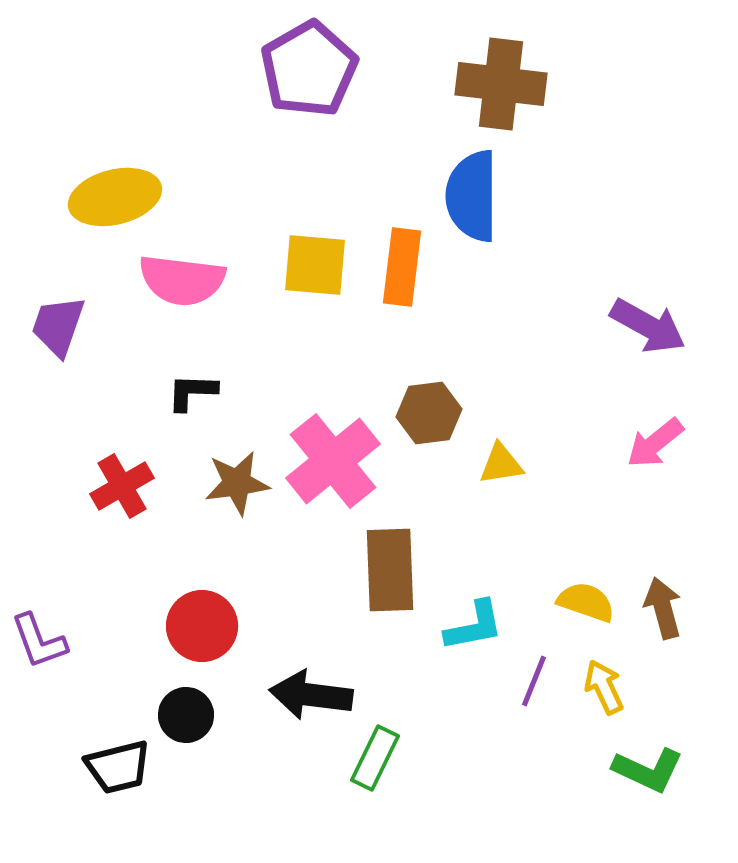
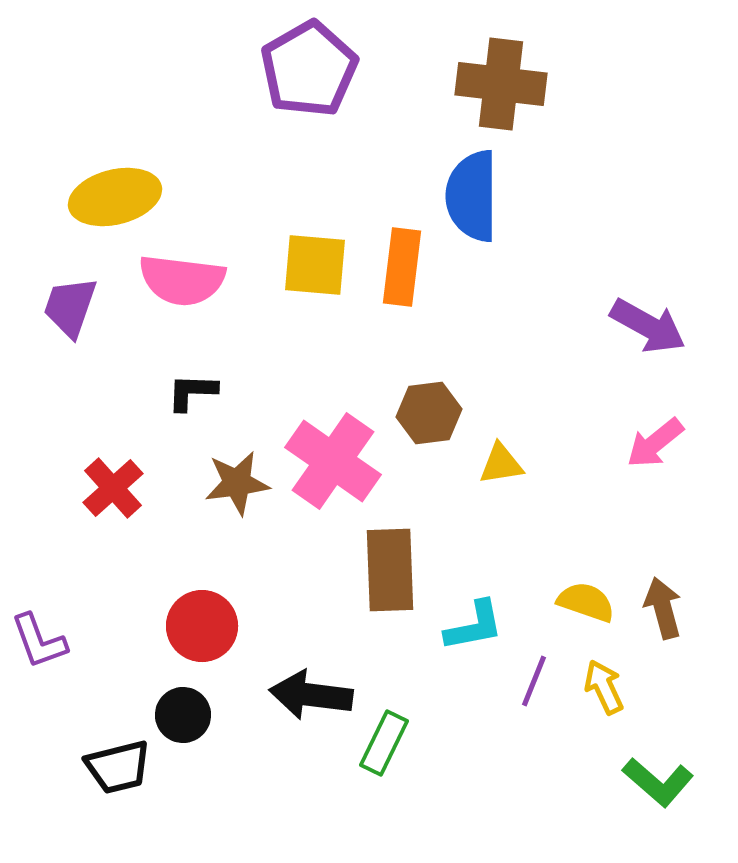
purple trapezoid: moved 12 px right, 19 px up
pink cross: rotated 16 degrees counterclockwise
red cross: moved 9 px left, 2 px down; rotated 12 degrees counterclockwise
black circle: moved 3 px left
green rectangle: moved 9 px right, 15 px up
green L-shape: moved 10 px right, 12 px down; rotated 16 degrees clockwise
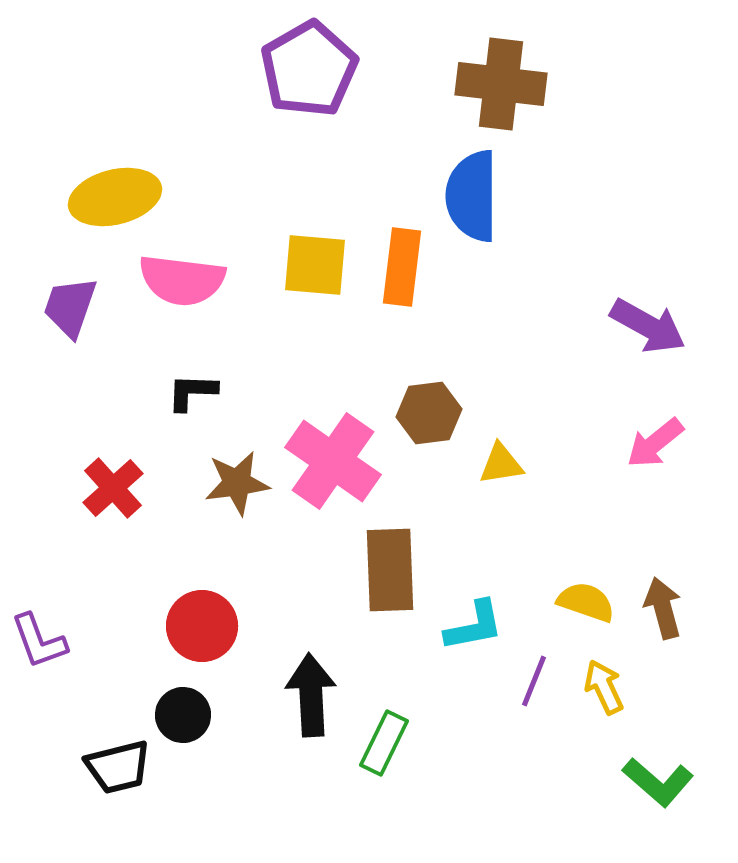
black arrow: rotated 80 degrees clockwise
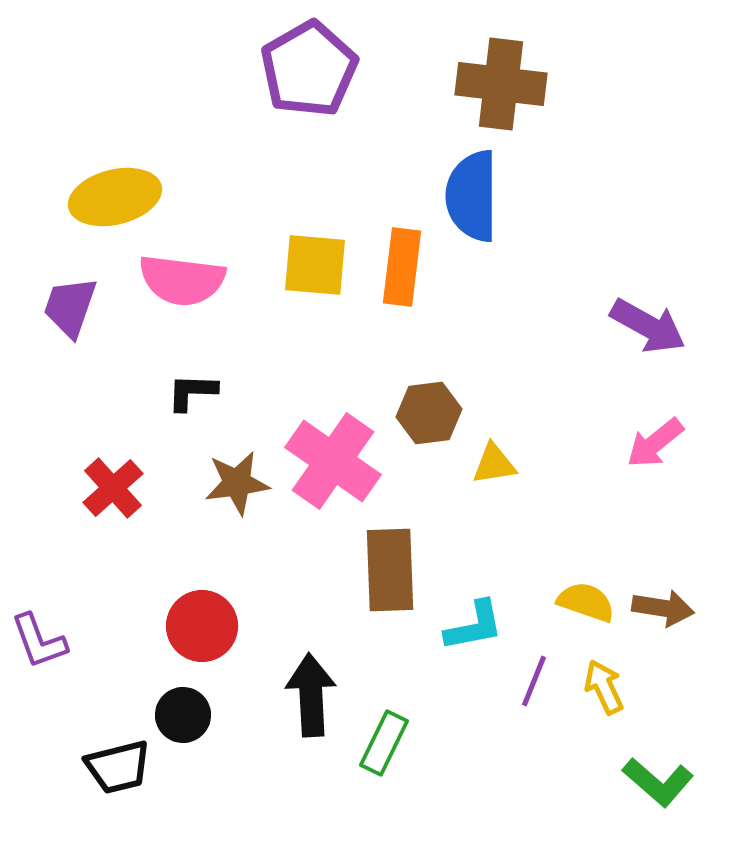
yellow triangle: moved 7 px left
brown arrow: rotated 114 degrees clockwise
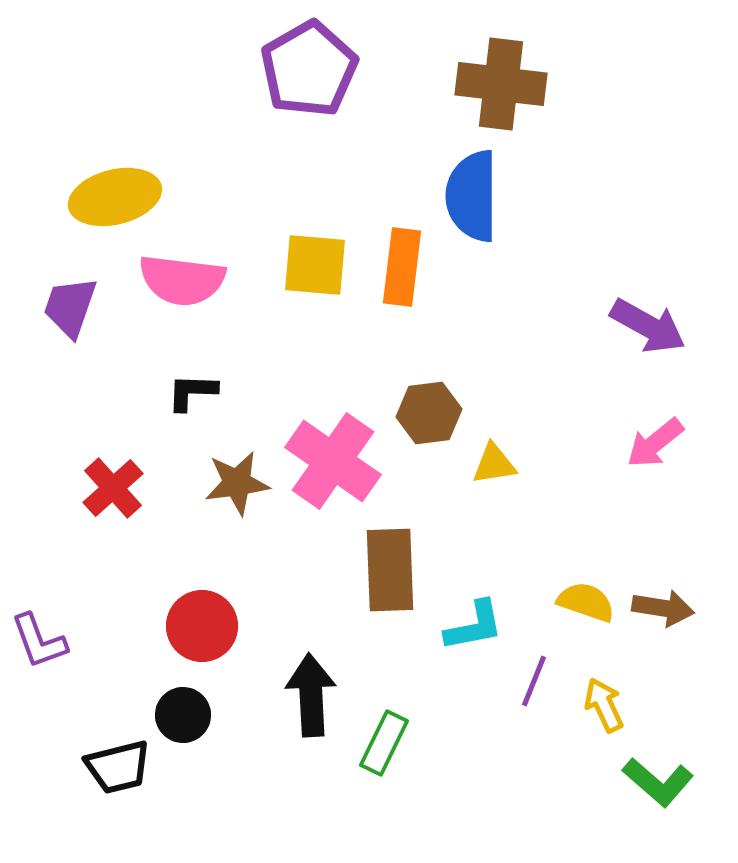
yellow arrow: moved 18 px down
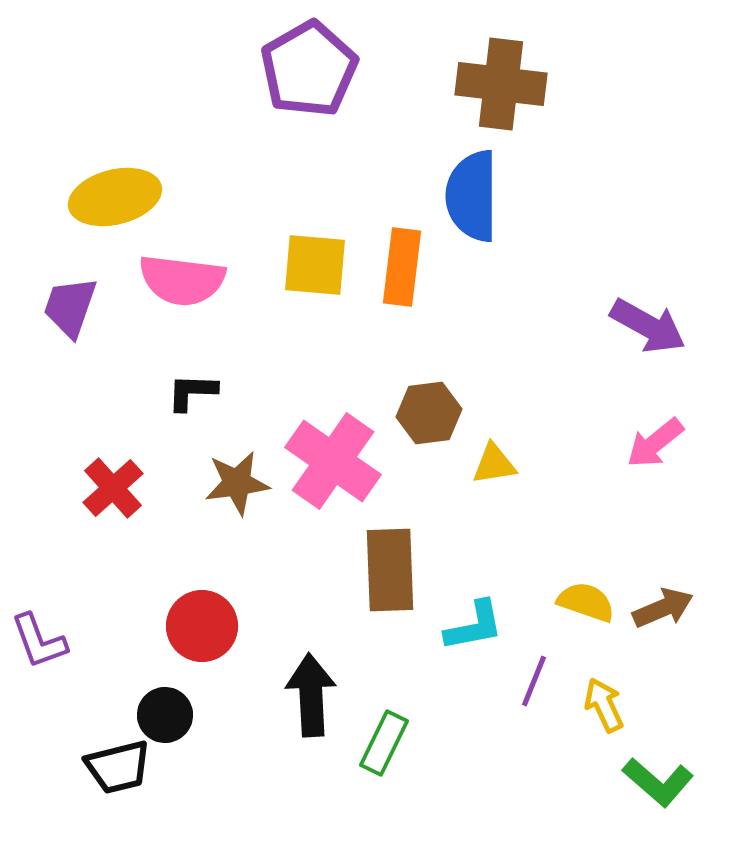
brown arrow: rotated 32 degrees counterclockwise
black circle: moved 18 px left
